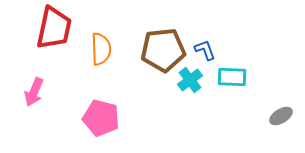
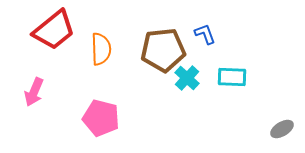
red trapezoid: moved 2 px down; rotated 39 degrees clockwise
blue L-shape: moved 16 px up
cyan cross: moved 3 px left, 2 px up; rotated 10 degrees counterclockwise
gray ellipse: moved 1 px right, 13 px down
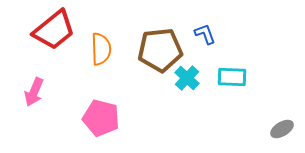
brown pentagon: moved 3 px left
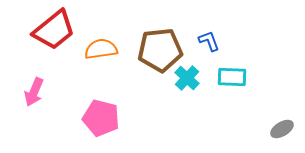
blue L-shape: moved 4 px right, 7 px down
orange semicircle: rotated 96 degrees counterclockwise
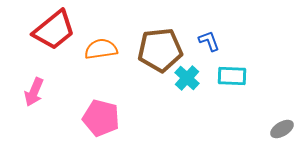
cyan rectangle: moved 1 px up
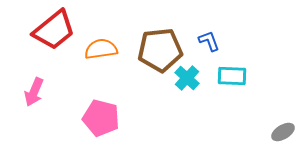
gray ellipse: moved 1 px right, 3 px down
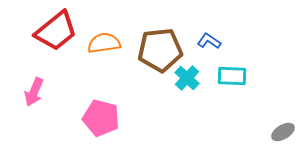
red trapezoid: moved 2 px right, 1 px down
blue L-shape: rotated 35 degrees counterclockwise
orange semicircle: moved 3 px right, 6 px up
